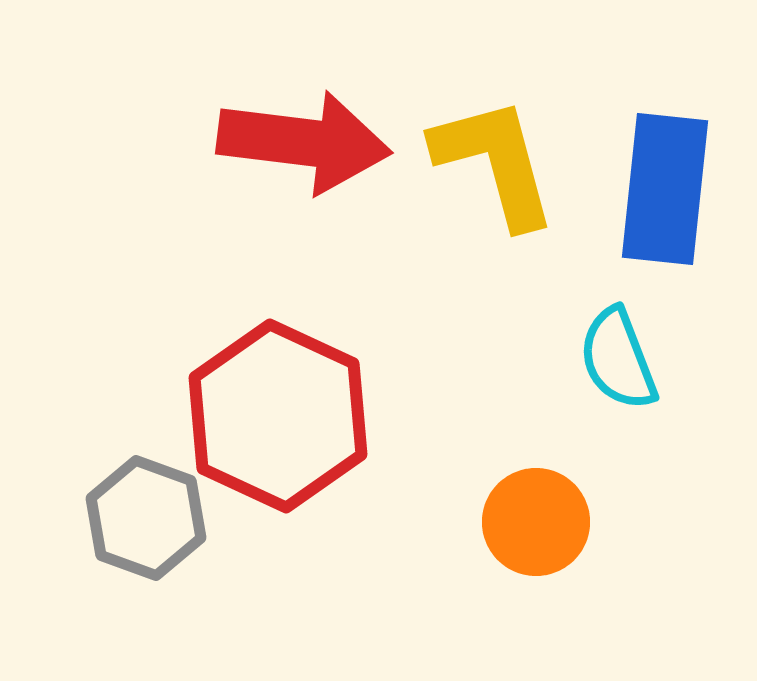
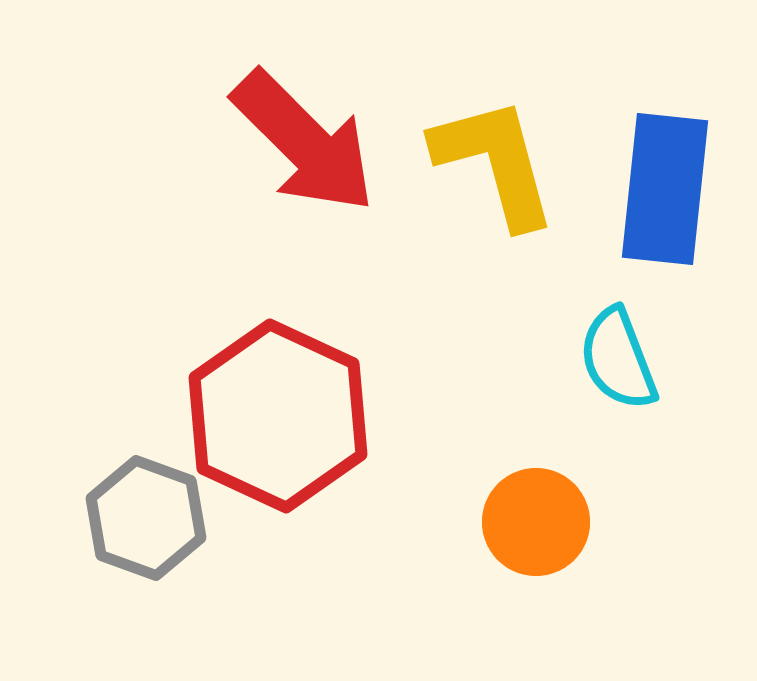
red arrow: rotated 38 degrees clockwise
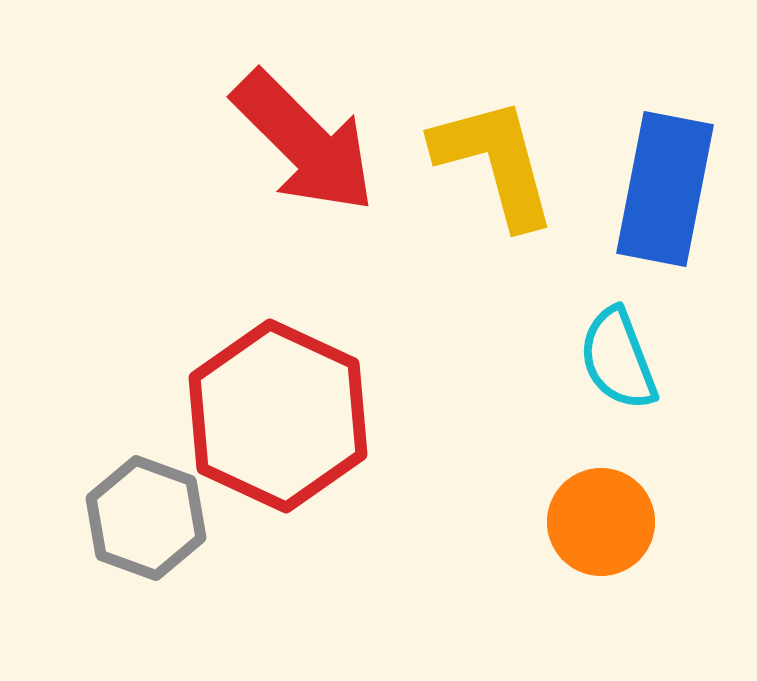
blue rectangle: rotated 5 degrees clockwise
orange circle: moved 65 px right
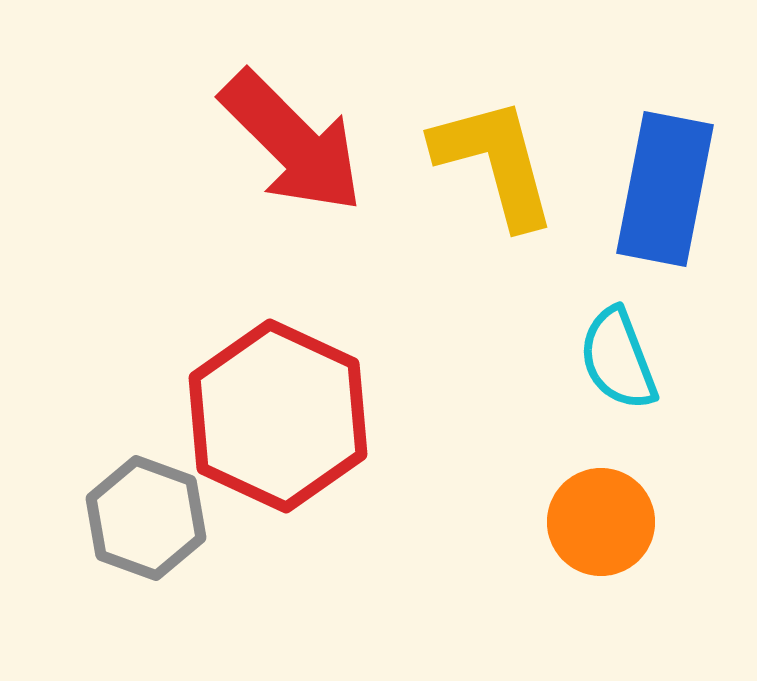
red arrow: moved 12 px left
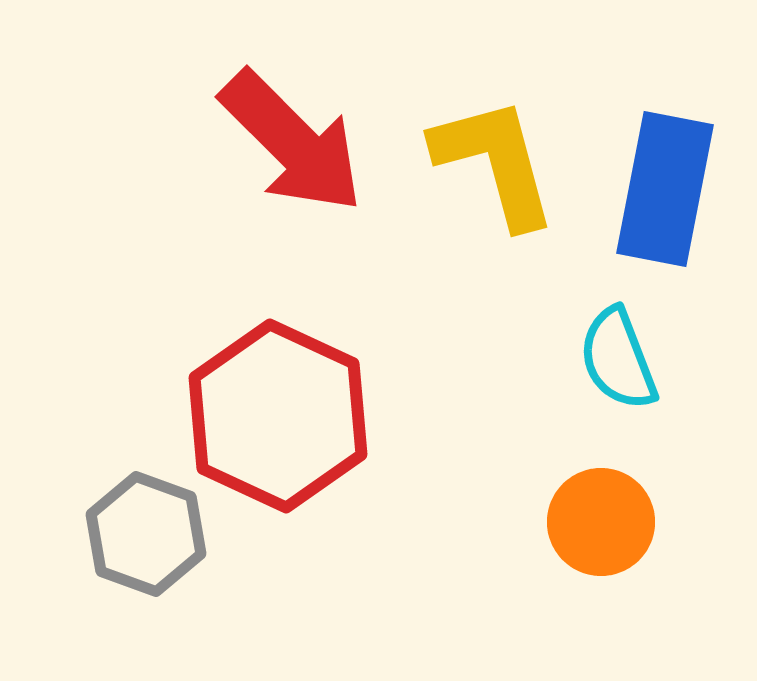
gray hexagon: moved 16 px down
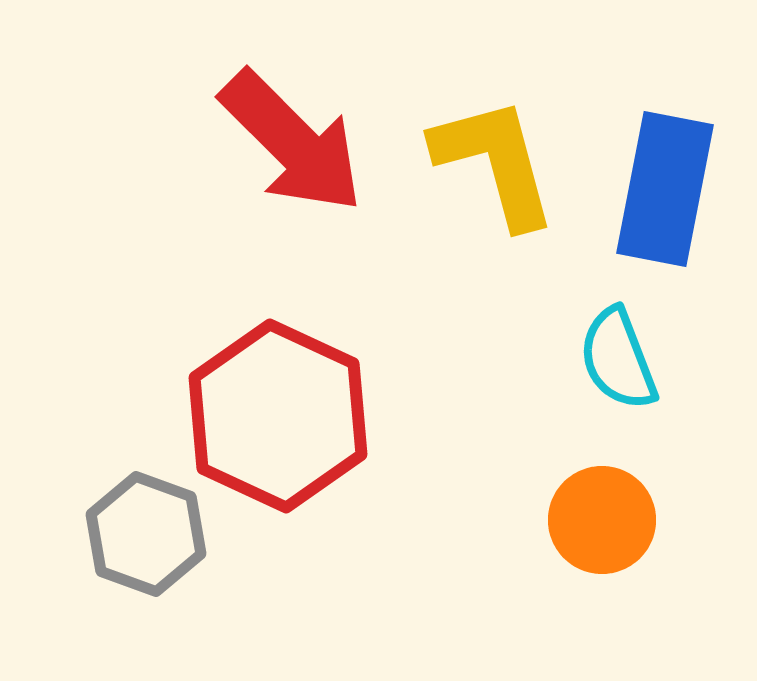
orange circle: moved 1 px right, 2 px up
